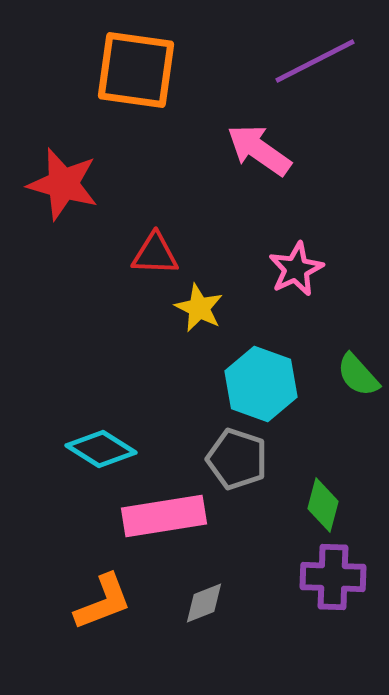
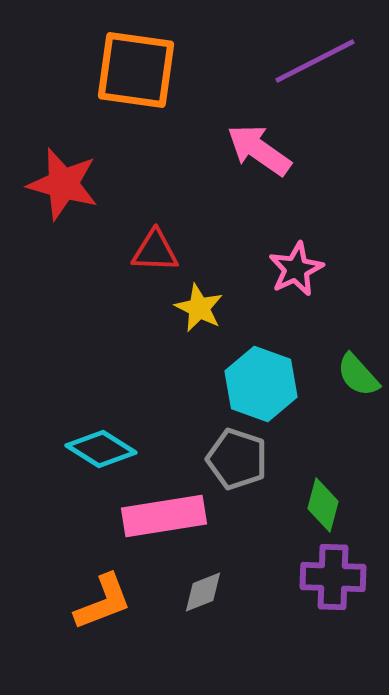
red triangle: moved 3 px up
gray diamond: moved 1 px left, 11 px up
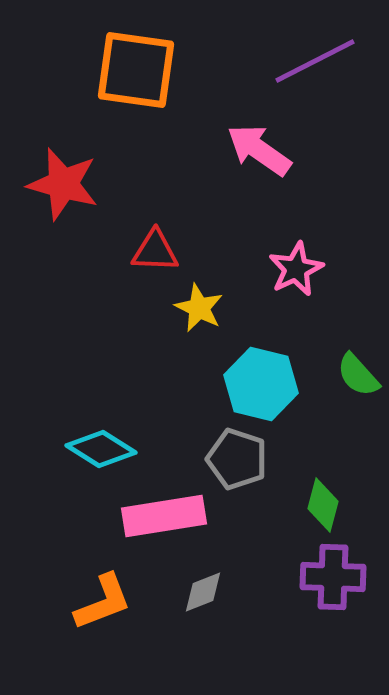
cyan hexagon: rotated 6 degrees counterclockwise
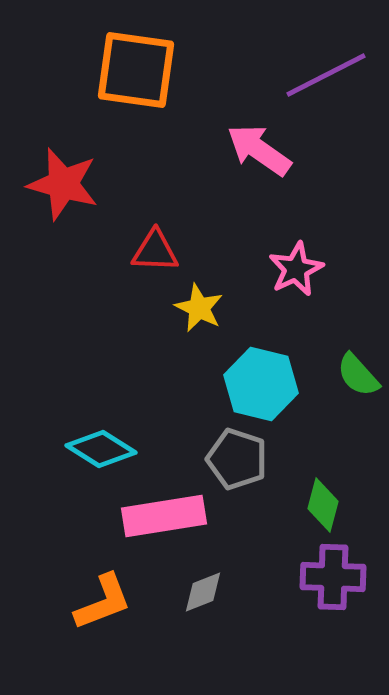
purple line: moved 11 px right, 14 px down
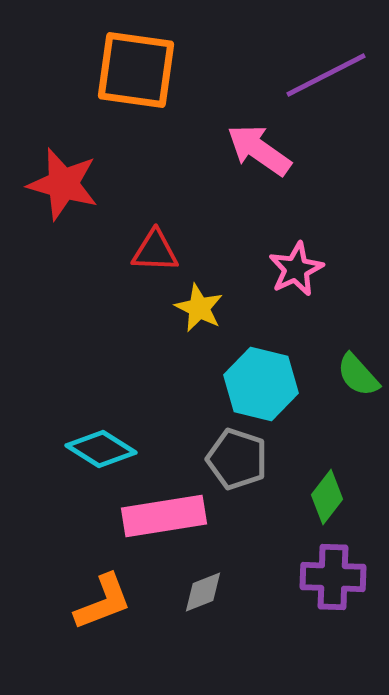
green diamond: moved 4 px right, 8 px up; rotated 22 degrees clockwise
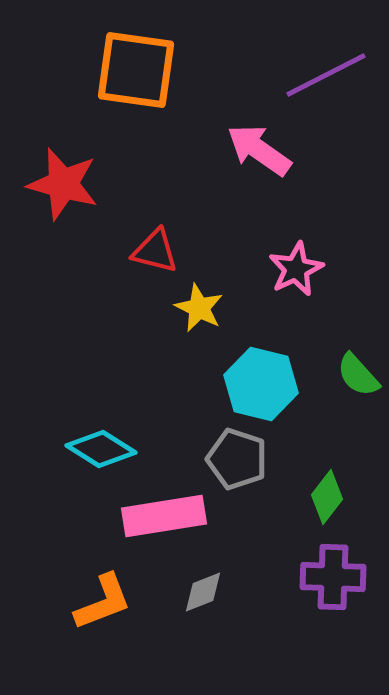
red triangle: rotated 12 degrees clockwise
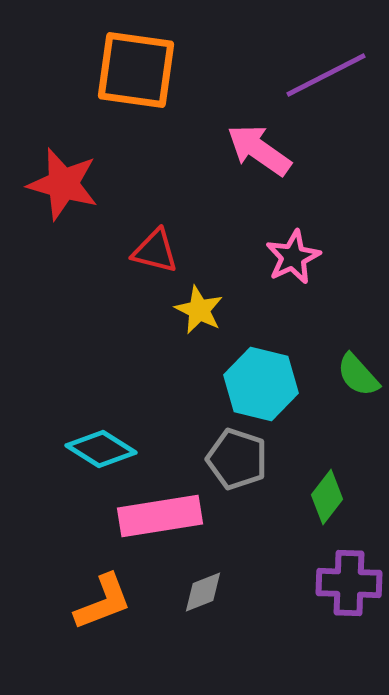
pink star: moved 3 px left, 12 px up
yellow star: moved 2 px down
pink rectangle: moved 4 px left
purple cross: moved 16 px right, 6 px down
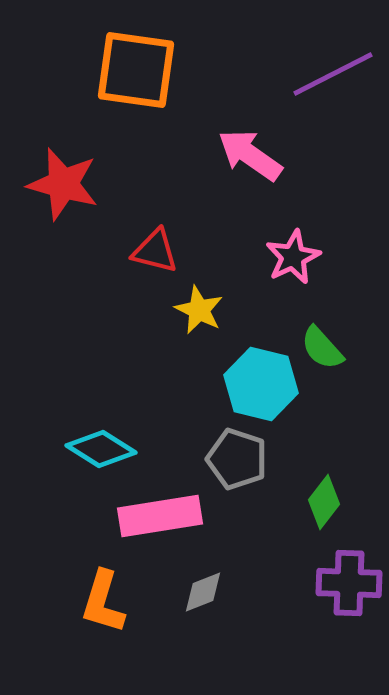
purple line: moved 7 px right, 1 px up
pink arrow: moved 9 px left, 5 px down
green semicircle: moved 36 px left, 27 px up
green diamond: moved 3 px left, 5 px down
orange L-shape: rotated 128 degrees clockwise
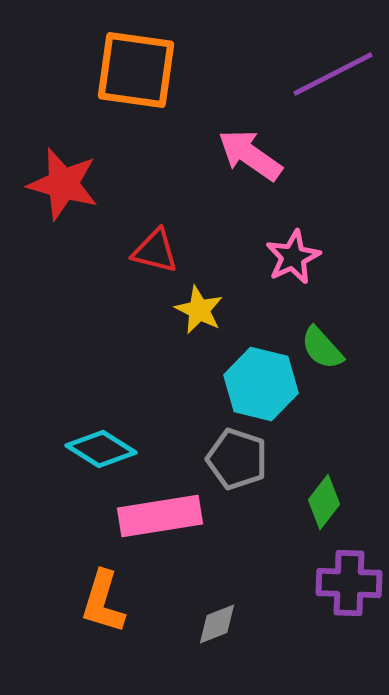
gray diamond: moved 14 px right, 32 px down
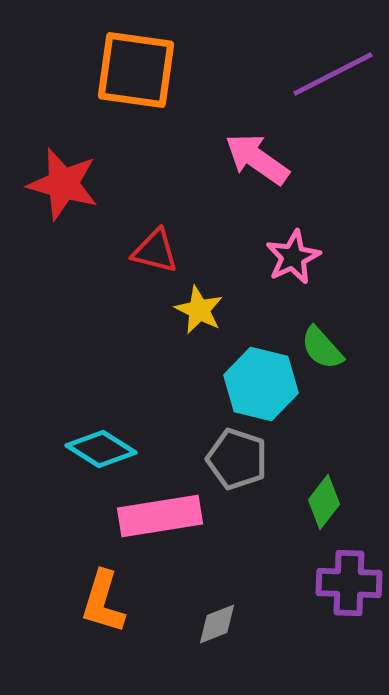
pink arrow: moved 7 px right, 4 px down
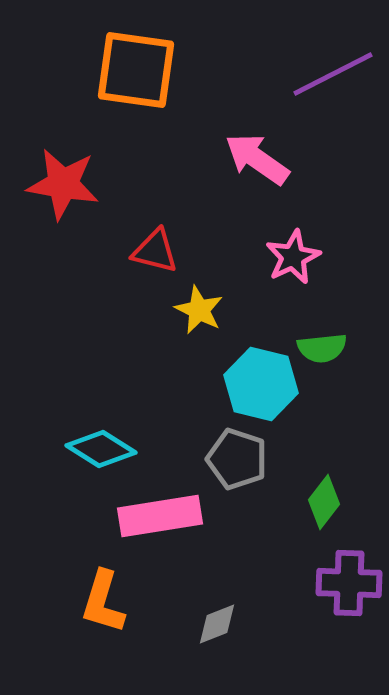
red star: rotated 6 degrees counterclockwise
green semicircle: rotated 54 degrees counterclockwise
